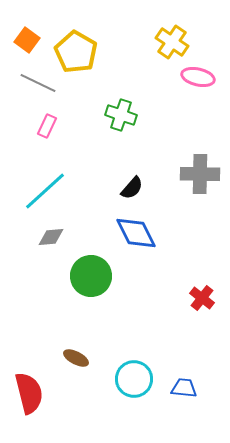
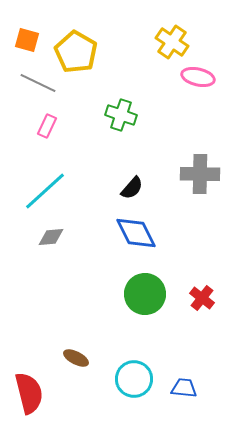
orange square: rotated 20 degrees counterclockwise
green circle: moved 54 px right, 18 px down
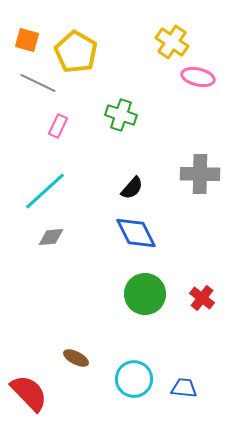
pink rectangle: moved 11 px right
red semicircle: rotated 30 degrees counterclockwise
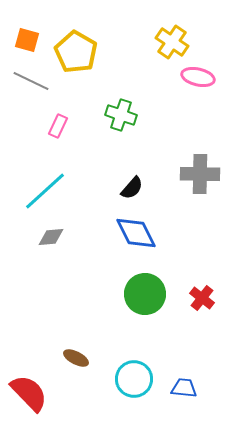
gray line: moved 7 px left, 2 px up
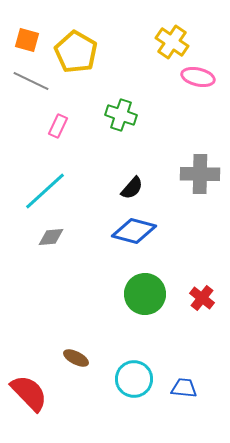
blue diamond: moved 2 px left, 2 px up; rotated 48 degrees counterclockwise
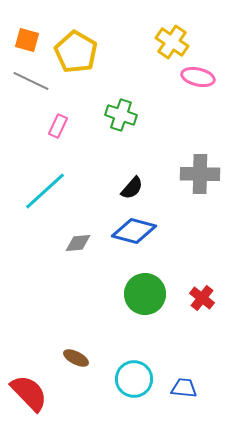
gray diamond: moved 27 px right, 6 px down
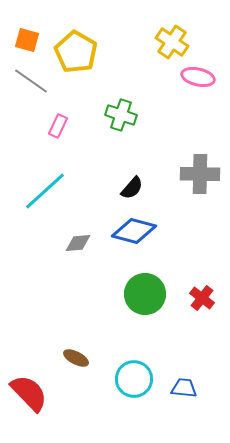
gray line: rotated 9 degrees clockwise
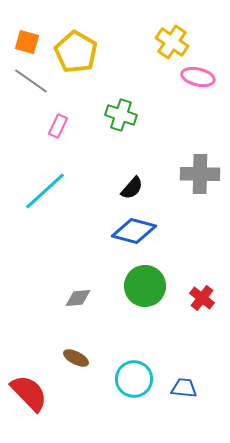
orange square: moved 2 px down
gray diamond: moved 55 px down
green circle: moved 8 px up
